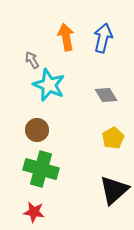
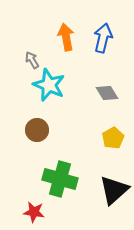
gray diamond: moved 1 px right, 2 px up
green cross: moved 19 px right, 10 px down
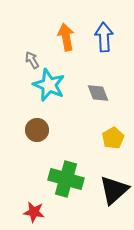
blue arrow: moved 1 px right, 1 px up; rotated 16 degrees counterclockwise
gray diamond: moved 9 px left; rotated 10 degrees clockwise
green cross: moved 6 px right
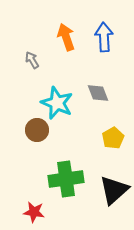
orange arrow: rotated 8 degrees counterclockwise
cyan star: moved 8 px right, 18 px down
green cross: rotated 24 degrees counterclockwise
